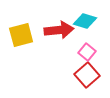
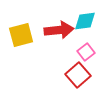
cyan diamond: rotated 25 degrees counterclockwise
pink square: moved 1 px left; rotated 12 degrees clockwise
red square: moved 9 px left
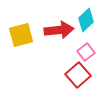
cyan diamond: moved 1 px right, 1 px up; rotated 35 degrees counterclockwise
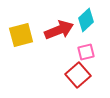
red arrow: rotated 16 degrees counterclockwise
pink square: rotated 24 degrees clockwise
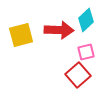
red arrow: rotated 24 degrees clockwise
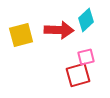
pink square: moved 5 px down
red square: rotated 25 degrees clockwise
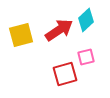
red arrow: rotated 36 degrees counterclockwise
red square: moved 13 px left, 1 px up
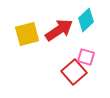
yellow square: moved 6 px right, 1 px up
pink square: rotated 30 degrees clockwise
red square: moved 9 px right, 2 px up; rotated 25 degrees counterclockwise
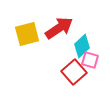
cyan diamond: moved 4 px left, 26 px down
red arrow: moved 2 px up
pink square: moved 4 px right, 3 px down
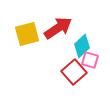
red arrow: moved 1 px left
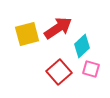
pink square: moved 1 px right, 9 px down
red square: moved 15 px left
